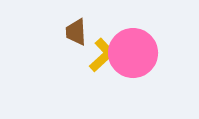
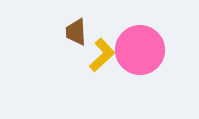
pink circle: moved 7 px right, 3 px up
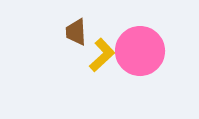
pink circle: moved 1 px down
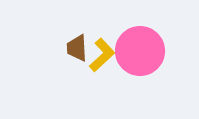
brown trapezoid: moved 1 px right, 16 px down
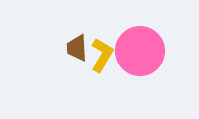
yellow L-shape: rotated 16 degrees counterclockwise
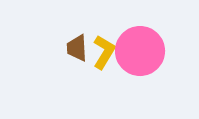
yellow L-shape: moved 2 px right, 3 px up
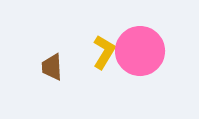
brown trapezoid: moved 25 px left, 19 px down
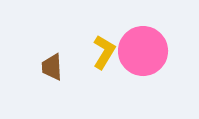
pink circle: moved 3 px right
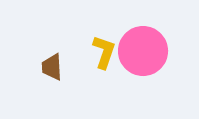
yellow L-shape: rotated 12 degrees counterclockwise
